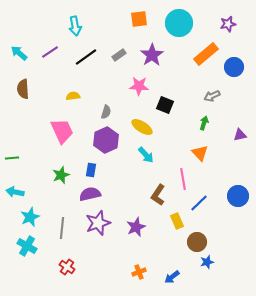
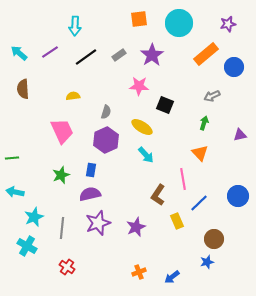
cyan arrow at (75, 26): rotated 12 degrees clockwise
cyan star at (30, 217): moved 4 px right
brown circle at (197, 242): moved 17 px right, 3 px up
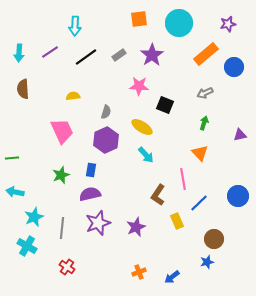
cyan arrow at (19, 53): rotated 126 degrees counterclockwise
gray arrow at (212, 96): moved 7 px left, 3 px up
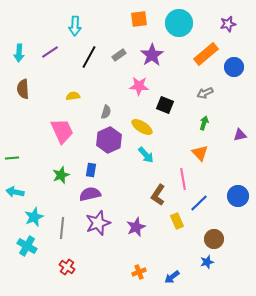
black line at (86, 57): moved 3 px right; rotated 25 degrees counterclockwise
purple hexagon at (106, 140): moved 3 px right
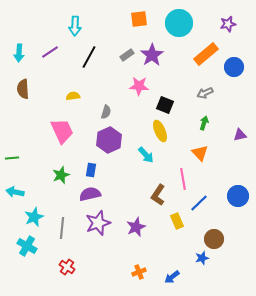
gray rectangle at (119, 55): moved 8 px right
yellow ellipse at (142, 127): moved 18 px right, 4 px down; rotated 35 degrees clockwise
blue star at (207, 262): moved 5 px left, 4 px up
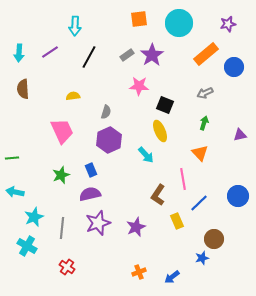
blue rectangle at (91, 170): rotated 32 degrees counterclockwise
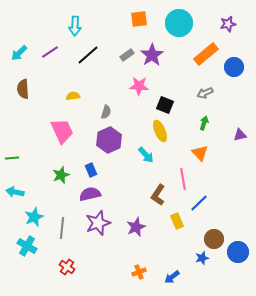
cyan arrow at (19, 53): rotated 42 degrees clockwise
black line at (89, 57): moved 1 px left, 2 px up; rotated 20 degrees clockwise
blue circle at (238, 196): moved 56 px down
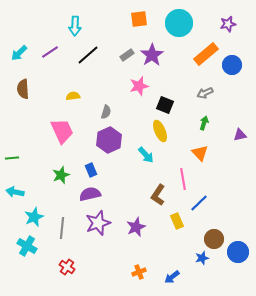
blue circle at (234, 67): moved 2 px left, 2 px up
pink star at (139, 86): rotated 18 degrees counterclockwise
